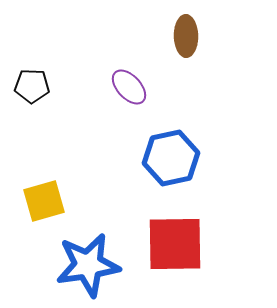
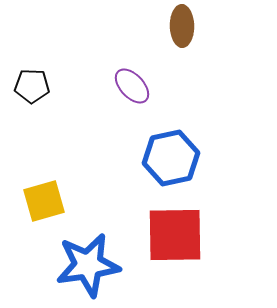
brown ellipse: moved 4 px left, 10 px up
purple ellipse: moved 3 px right, 1 px up
red square: moved 9 px up
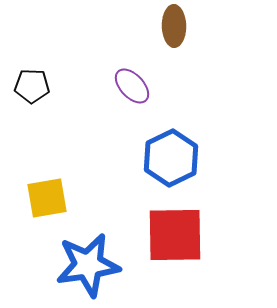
brown ellipse: moved 8 px left
blue hexagon: rotated 14 degrees counterclockwise
yellow square: moved 3 px right, 3 px up; rotated 6 degrees clockwise
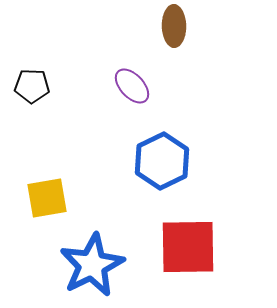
blue hexagon: moved 9 px left, 3 px down
red square: moved 13 px right, 12 px down
blue star: moved 4 px right; rotated 18 degrees counterclockwise
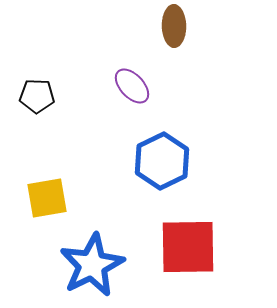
black pentagon: moved 5 px right, 10 px down
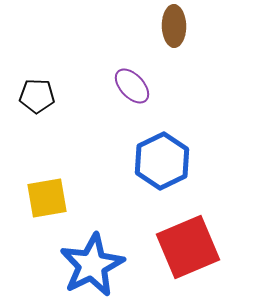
red square: rotated 22 degrees counterclockwise
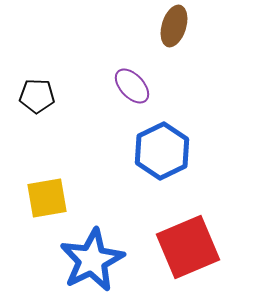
brown ellipse: rotated 18 degrees clockwise
blue hexagon: moved 10 px up
blue star: moved 5 px up
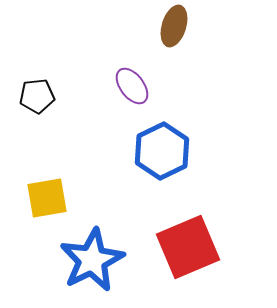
purple ellipse: rotated 6 degrees clockwise
black pentagon: rotated 8 degrees counterclockwise
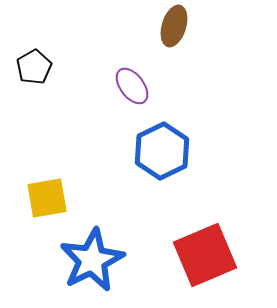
black pentagon: moved 3 px left, 29 px up; rotated 24 degrees counterclockwise
red square: moved 17 px right, 8 px down
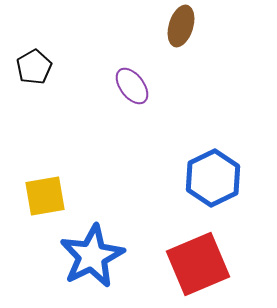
brown ellipse: moved 7 px right
blue hexagon: moved 51 px right, 27 px down
yellow square: moved 2 px left, 2 px up
red square: moved 7 px left, 9 px down
blue star: moved 4 px up
